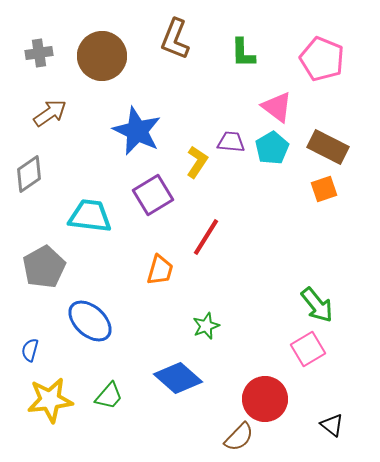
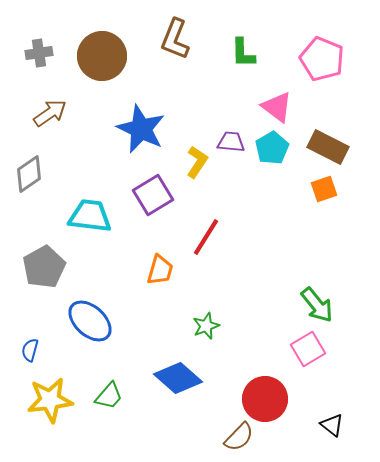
blue star: moved 4 px right, 2 px up
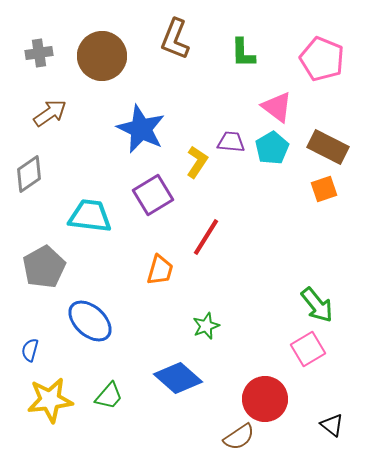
brown semicircle: rotated 12 degrees clockwise
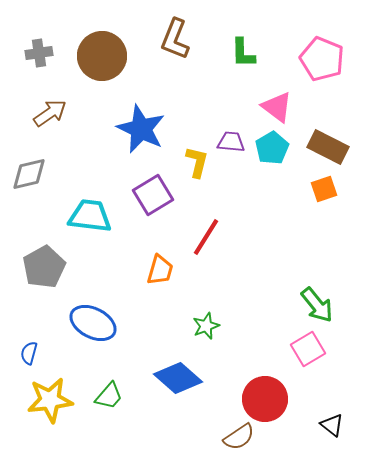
yellow L-shape: rotated 20 degrees counterclockwise
gray diamond: rotated 21 degrees clockwise
blue ellipse: moved 3 px right, 2 px down; rotated 15 degrees counterclockwise
blue semicircle: moved 1 px left, 3 px down
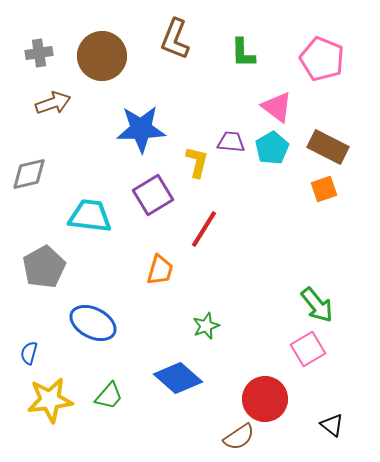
brown arrow: moved 3 px right, 10 px up; rotated 16 degrees clockwise
blue star: rotated 27 degrees counterclockwise
red line: moved 2 px left, 8 px up
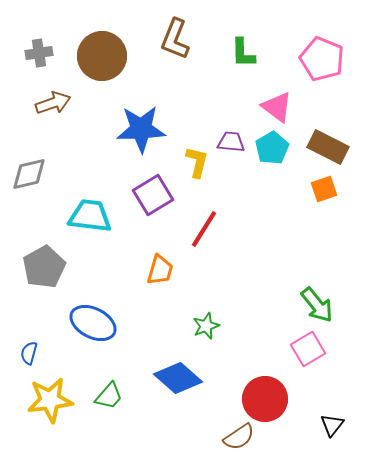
black triangle: rotated 30 degrees clockwise
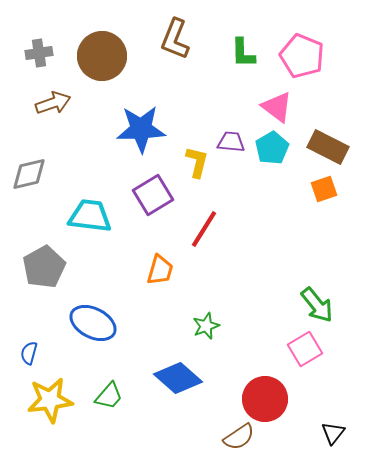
pink pentagon: moved 20 px left, 3 px up
pink square: moved 3 px left
black triangle: moved 1 px right, 8 px down
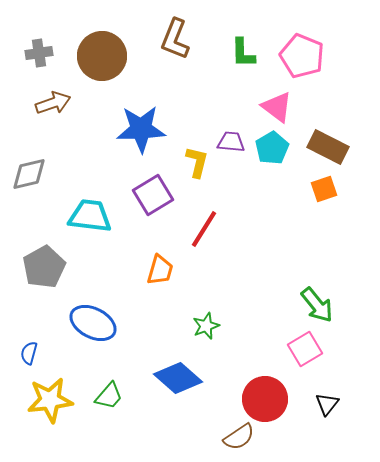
black triangle: moved 6 px left, 29 px up
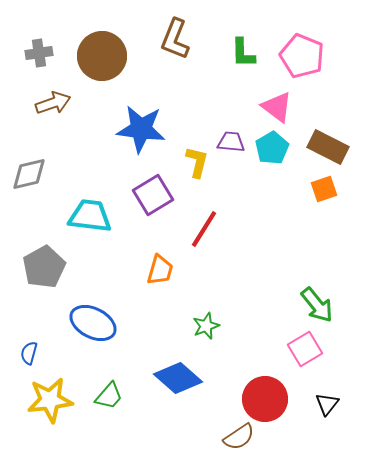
blue star: rotated 9 degrees clockwise
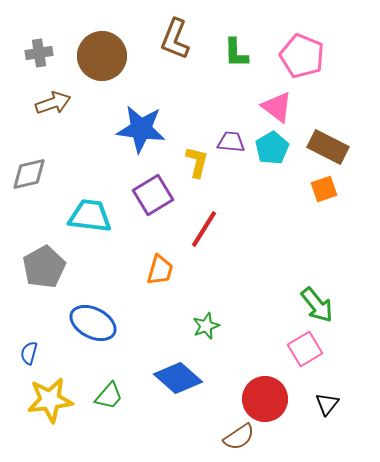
green L-shape: moved 7 px left
